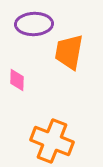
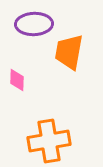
orange cross: moved 3 px left; rotated 30 degrees counterclockwise
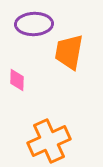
orange cross: rotated 15 degrees counterclockwise
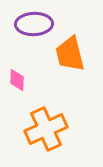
orange trapezoid: moved 1 px right, 2 px down; rotated 24 degrees counterclockwise
orange cross: moved 3 px left, 12 px up
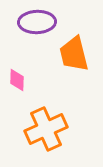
purple ellipse: moved 3 px right, 2 px up
orange trapezoid: moved 4 px right
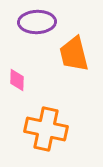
orange cross: rotated 36 degrees clockwise
